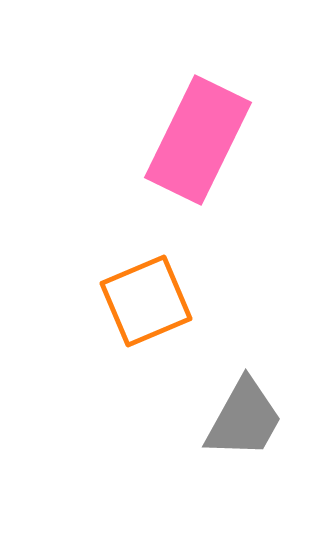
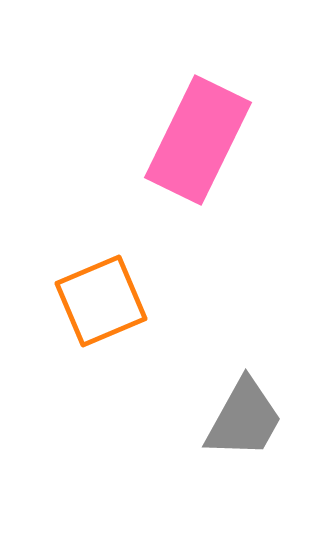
orange square: moved 45 px left
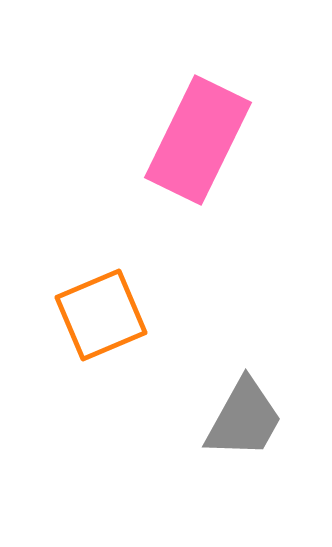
orange square: moved 14 px down
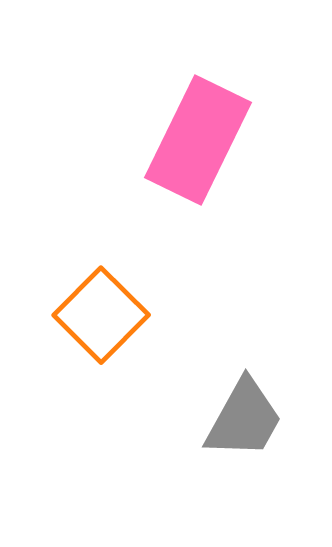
orange square: rotated 22 degrees counterclockwise
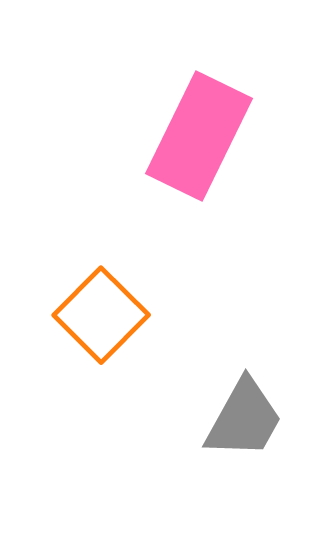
pink rectangle: moved 1 px right, 4 px up
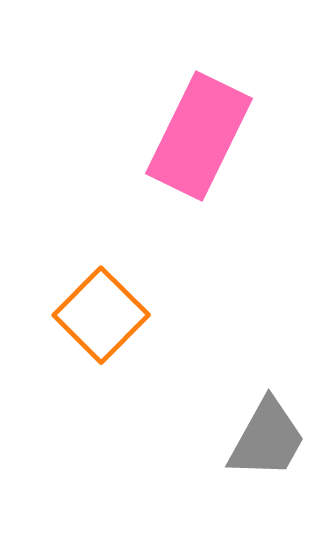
gray trapezoid: moved 23 px right, 20 px down
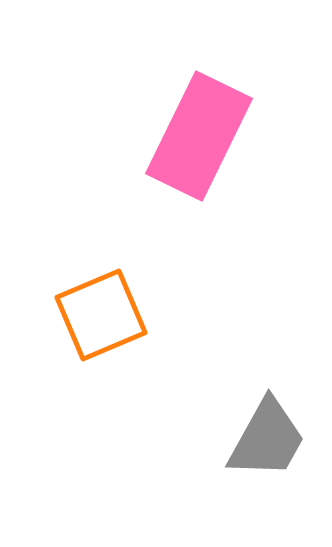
orange square: rotated 22 degrees clockwise
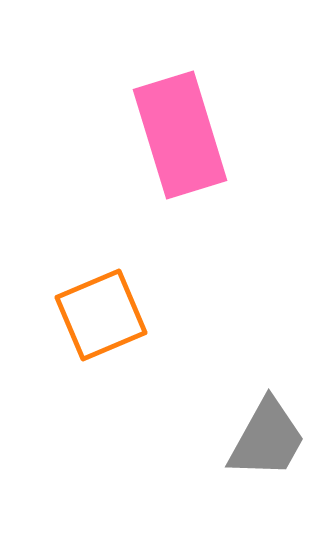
pink rectangle: moved 19 px left, 1 px up; rotated 43 degrees counterclockwise
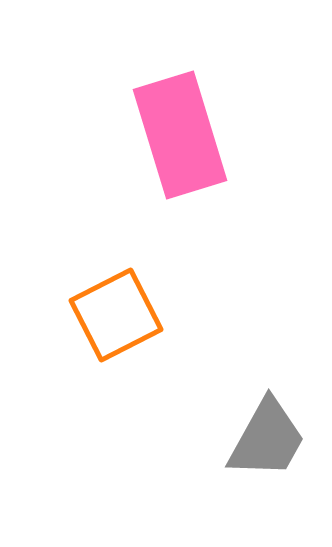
orange square: moved 15 px right; rotated 4 degrees counterclockwise
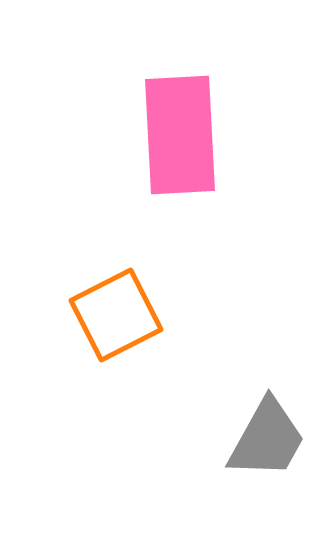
pink rectangle: rotated 14 degrees clockwise
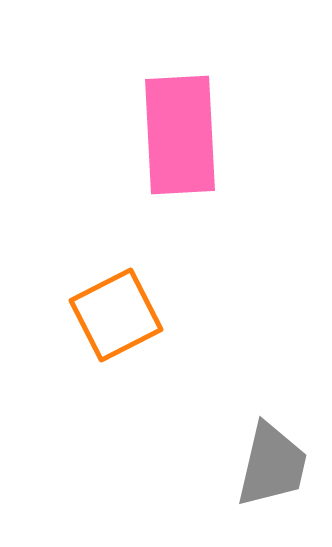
gray trapezoid: moved 5 px right, 26 px down; rotated 16 degrees counterclockwise
